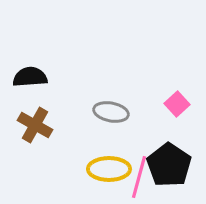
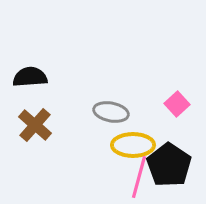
brown cross: rotated 12 degrees clockwise
yellow ellipse: moved 24 px right, 24 px up
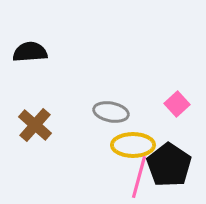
black semicircle: moved 25 px up
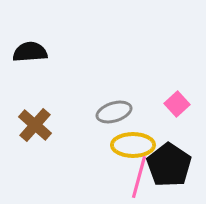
gray ellipse: moved 3 px right; rotated 28 degrees counterclockwise
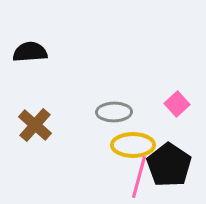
gray ellipse: rotated 16 degrees clockwise
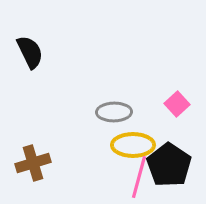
black semicircle: rotated 68 degrees clockwise
brown cross: moved 2 px left, 38 px down; rotated 32 degrees clockwise
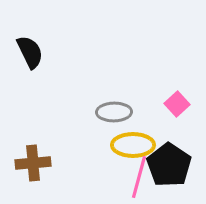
brown cross: rotated 12 degrees clockwise
